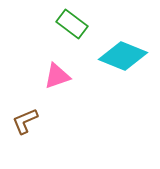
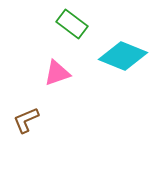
pink triangle: moved 3 px up
brown L-shape: moved 1 px right, 1 px up
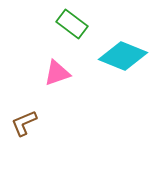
brown L-shape: moved 2 px left, 3 px down
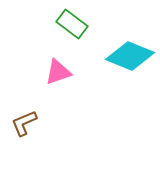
cyan diamond: moved 7 px right
pink triangle: moved 1 px right, 1 px up
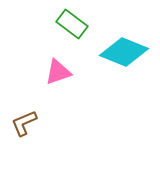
cyan diamond: moved 6 px left, 4 px up
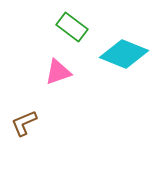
green rectangle: moved 3 px down
cyan diamond: moved 2 px down
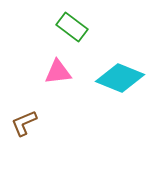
cyan diamond: moved 4 px left, 24 px down
pink triangle: rotated 12 degrees clockwise
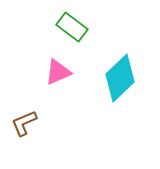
pink triangle: rotated 16 degrees counterclockwise
cyan diamond: rotated 66 degrees counterclockwise
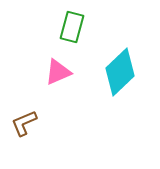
green rectangle: rotated 68 degrees clockwise
cyan diamond: moved 6 px up
